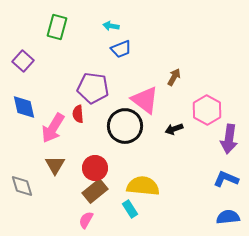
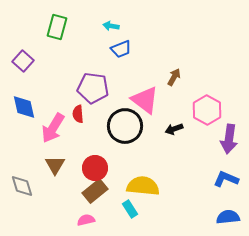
pink semicircle: rotated 48 degrees clockwise
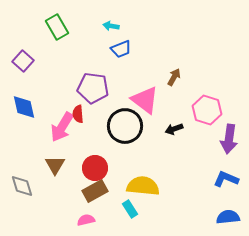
green rectangle: rotated 45 degrees counterclockwise
pink hexagon: rotated 12 degrees counterclockwise
pink arrow: moved 9 px right, 1 px up
brown rectangle: rotated 10 degrees clockwise
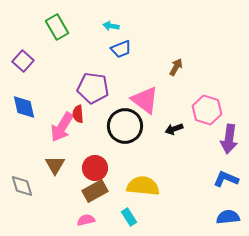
brown arrow: moved 2 px right, 10 px up
cyan rectangle: moved 1 px left, 8 px down
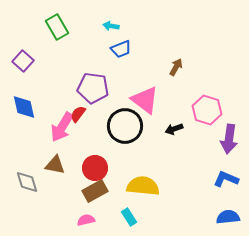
red semicircle: rotated 42 degrees clockwise
brown triangle: rotated 50 degrees counterclockwise
gray diamond: moved 5 px right, 4 px up
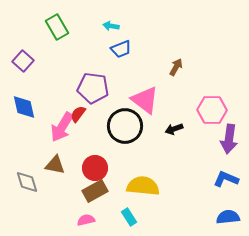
pink hexagon: moved 5 px right; rotated 16 degrees counterclockwise
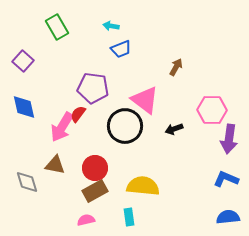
cyan rectangle: rotated 24 degrees clockwise
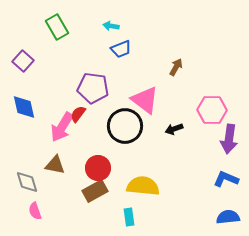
red circle: moved 3 px right
pink semicircle: moved 51 px left, 9 px up; rotated 96 degrees counterclockwise
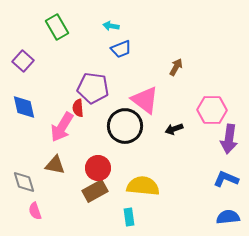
red semicircle: moved 6 px up; rotated 42 degrees counterclockwise
gray diamond: moved 3 px left
